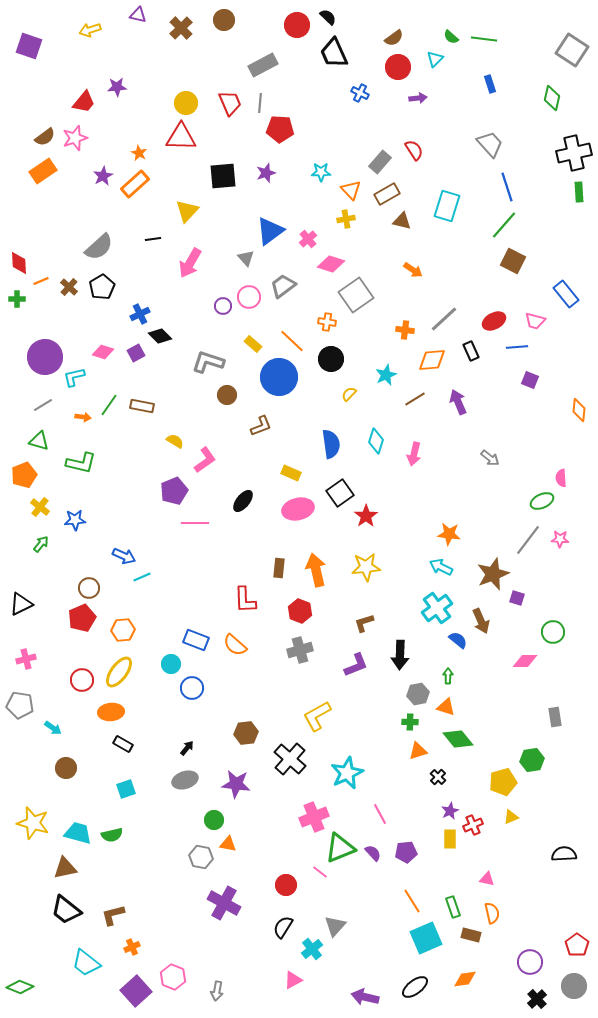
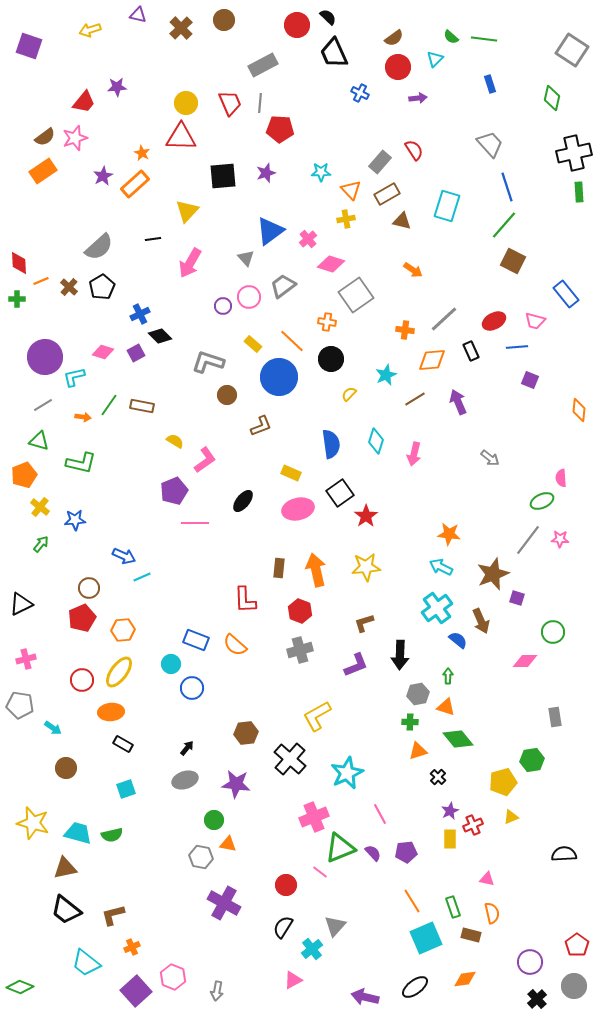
orange star at (139, 153): moved 3 px right
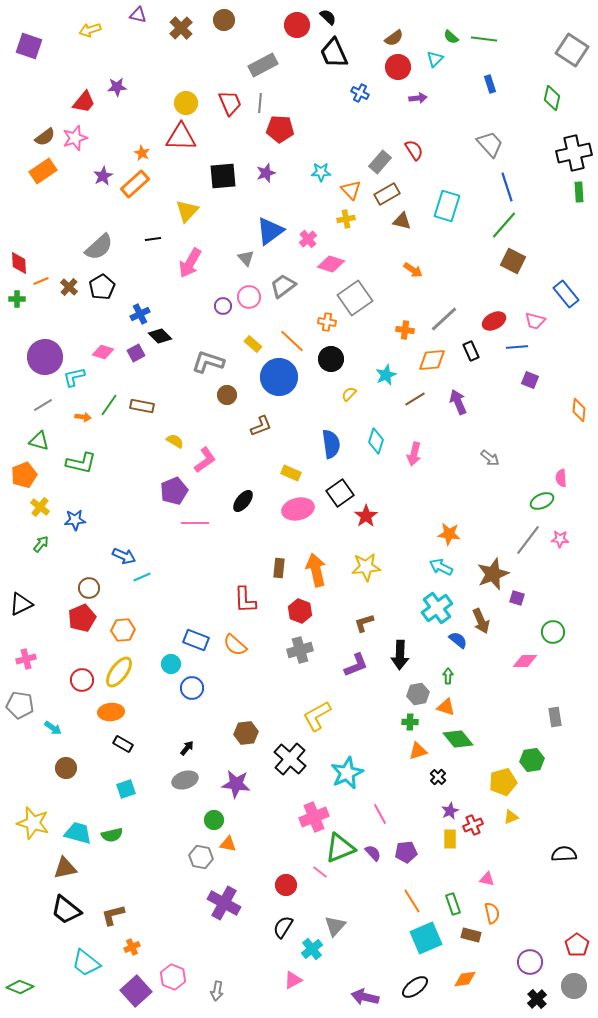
gray square at (356, 295): moved 1 px left, 3 px down
green rectangle at (453, 907): moved 3 px up
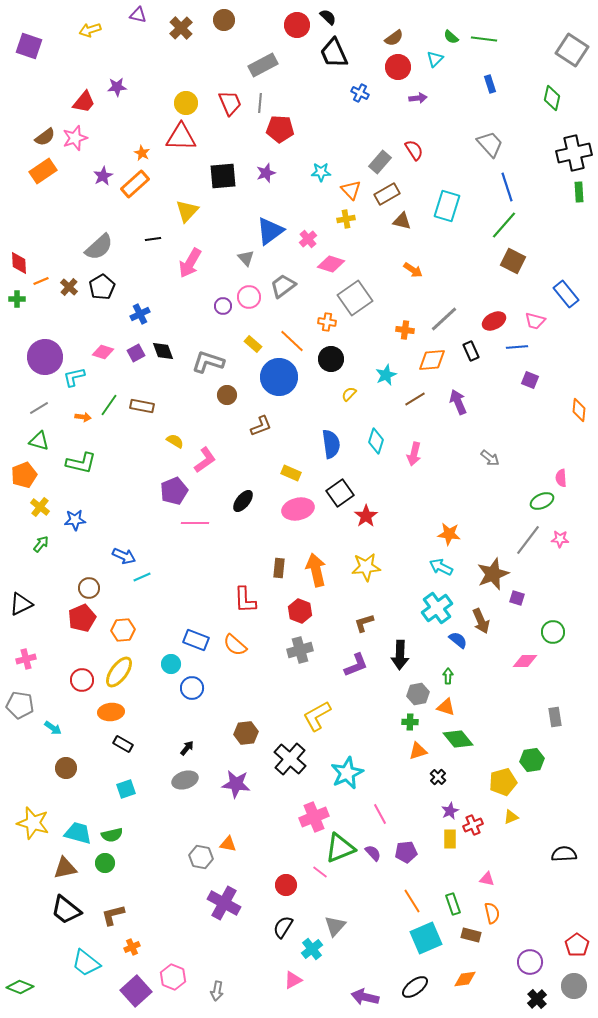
black diamond at (160, 336): moved 3 px right, 15 px down; rotated 25 degrees clockwise
gray line at (43, 405): moved 4 px left, 3 px down
green circle at (214, 820): moved 109 px left, 43 px down
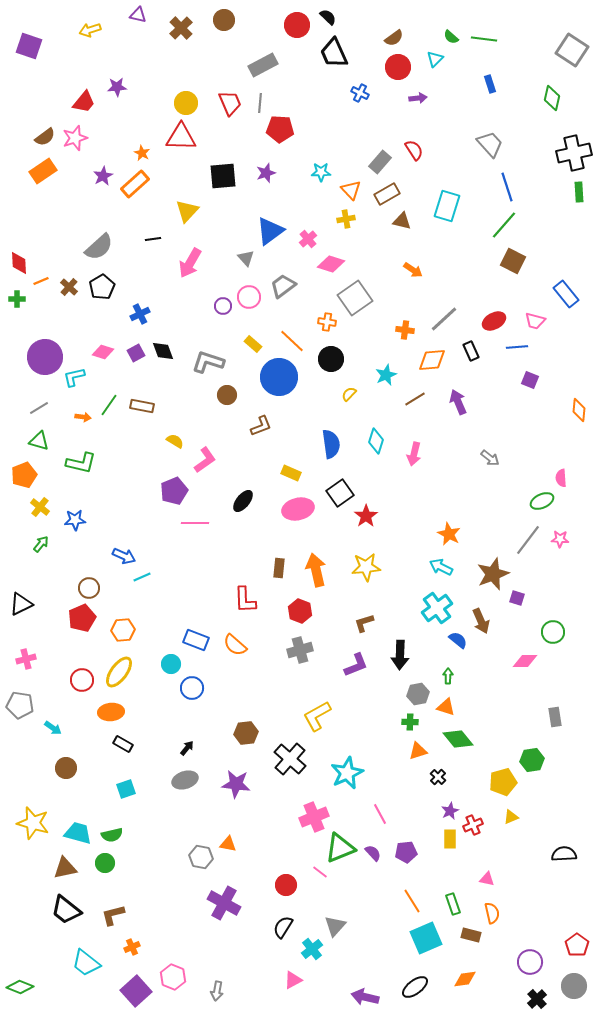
orange star at (449, 534): rotated 20 degrees clockwise
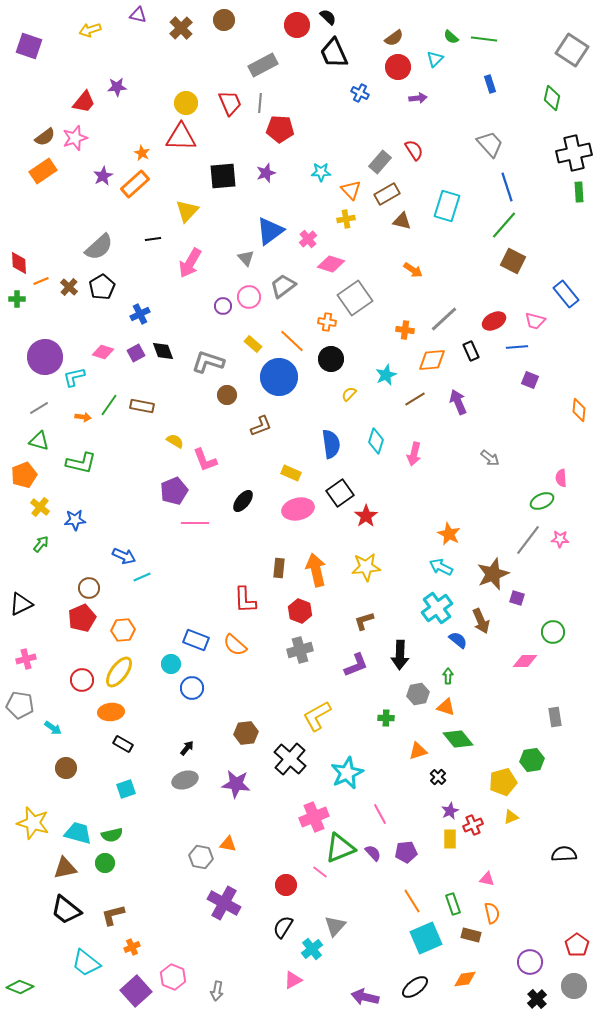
pink L-shape at (205, 460): rotated 104 degrees clockwise
brown L-shape at (364, 623): moved 2 px up
green cross at (410, 722): moved 24 px left, 4 px up
